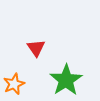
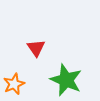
green star: rotated 16 degrees counterclockwise
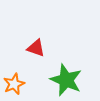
red triangle: rotated 36 degrees counterclockwise
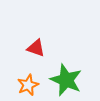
orange star: moved 14 px right, 1 px down
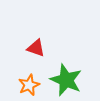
orange star: moved 1 px right
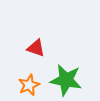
green star: rotated 12 degrees counterclockwise
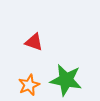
red triangle: moved 2 px left, 6 px up
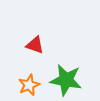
red triangle: moved 1 px right, 3 px down
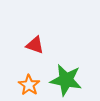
orange star: rotated 15 degrees counterclockwise
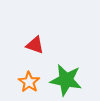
orange star: moved 3 px up
